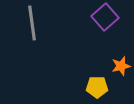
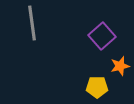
purple square: moved 3 px left, 19 px down
orange star: moved 1 px left
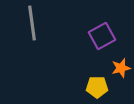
purple square: rotated 12 degrees clockwise
orange star: moved 1 px right, 2 px down
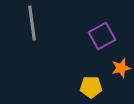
yellow pentagon: moved 6 px left
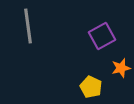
gray line: moved 4 px left, 3 px down
yellow pentagon: rotated 25 degrees clockwise
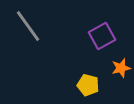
gray line: rotated 28 degrees counterclockwise
yellow pentagon: moved 3 px left, 2 px up; rotated 10 degrees counterclockwise
